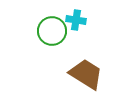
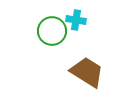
brown trapezoid: moved 1 px right, 2 px up
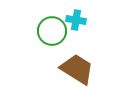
brown trapezoid: moved 10 px left, 3 px up
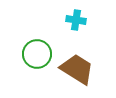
green circle: moved 15 px left, 23 px down
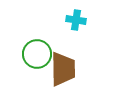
brown trapezoid: moved 14 px left; rotated 57 degrees clockwise
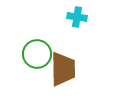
cyan cross: moved 1 px right, 3 px up
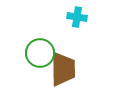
green circle: moved 3 px right, 1 px up
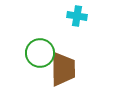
cyan cross: moved 1 px up
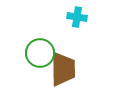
cyan cross: moved 1 px down
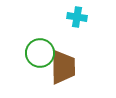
brown trapezoid: moved 2 px up
